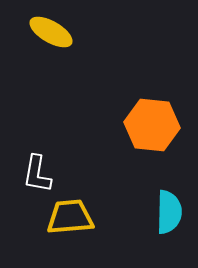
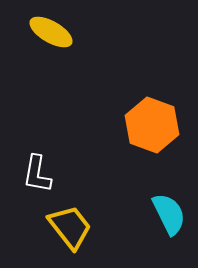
orange hexagon: rotated 14 degrees clockwise
cyan semicircle: moved 2 px down; rotated 27 degrees counterclockwise
yellow trapezoid: moved 10 px down; rotated 57 degrees clockwise
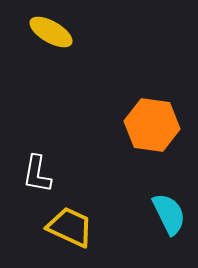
orange hexagon: rotated 12 degrees counterclockwise
yellow trapezoid: rotated 27 degrees counterclockwise
